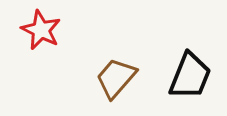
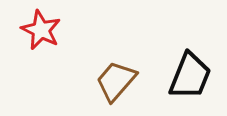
brown trapezoid: moved 3 px down
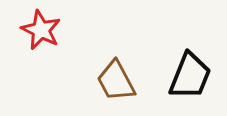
brown trapezoid: rotated 69 degrees counterclockwise
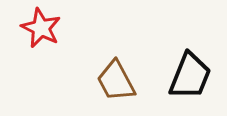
red star: moved 2 px up
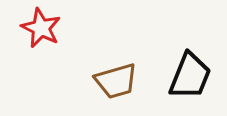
brown trapezoid: rotated 78 degrees counterclockwise
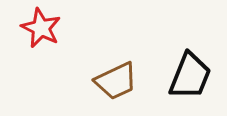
brown trapezoid: rotated 9 degrees counterclockwise
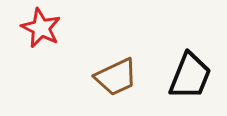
brown trapezoid: moved 4 px up
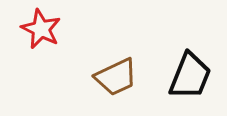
red star: moved 1 px down
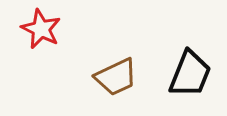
black trapezoid: moved 2 px up
